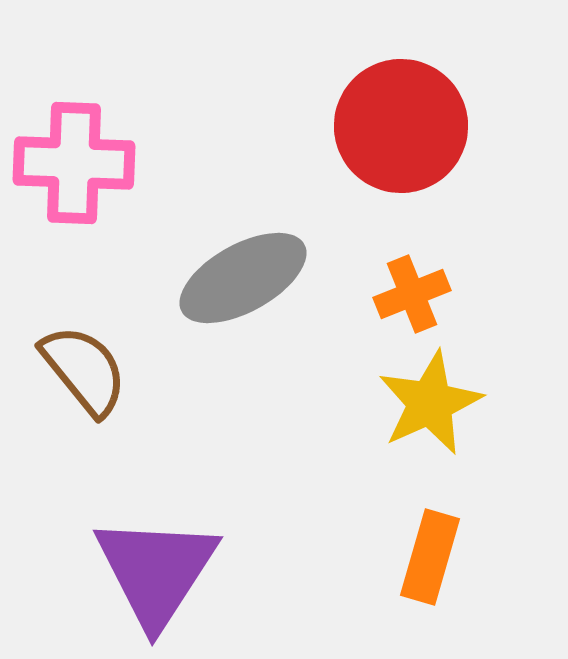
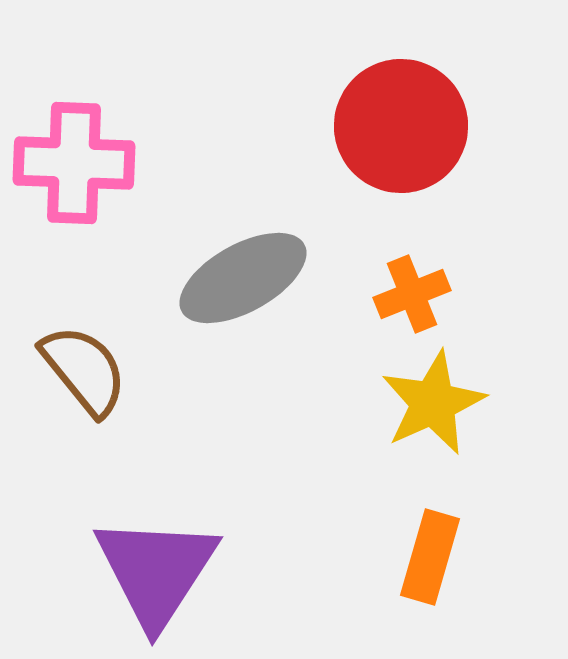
yellow star: moved 3 px right
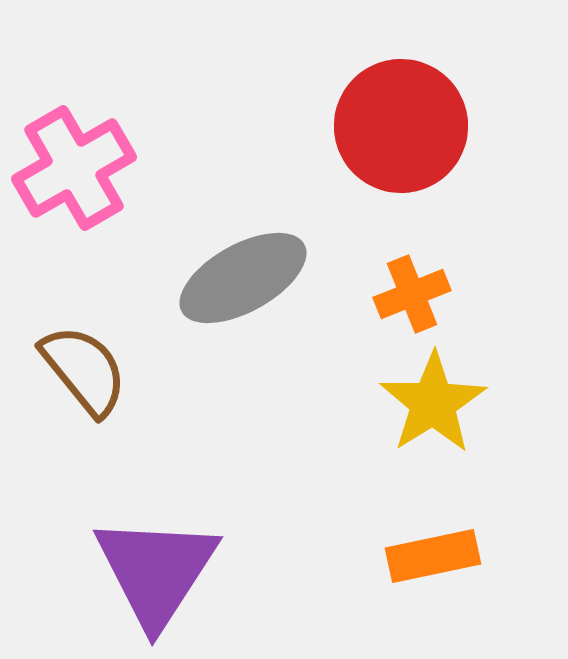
pink cross: moved 5 px down; rotated 32 degrees counterclockwise
yellow star: rotated 8 degrees counterclockwise
orange rectangle: moved 3 px right, 1 px up; rotated 62 degrees clockwise
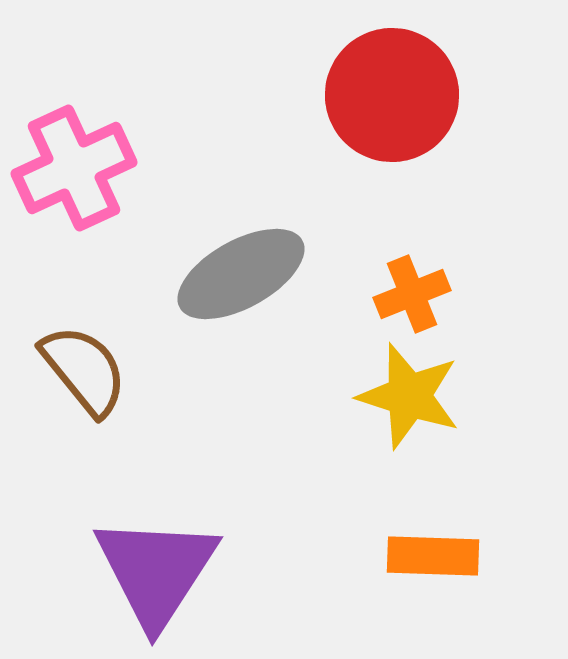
red circle: moved 9 px left, 31 px up
pink cross: rotated 5 degrees clockwise
gray ellipse: moved 2 px left, 4 px up
yellow star: moved 24 px left, 7 px up; rotated 22 degrees counterclockwise
orange rectangle: rotated 14 degrees clockwise
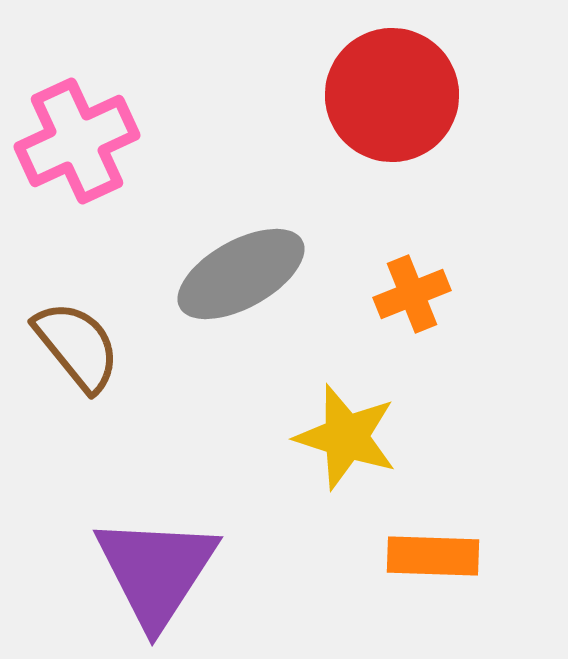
pink cross: moved 3 px right, 27 px up
brown semicircle: moved 7 px left, 24 px up
yellow star: moved 63 px left, 41 px down
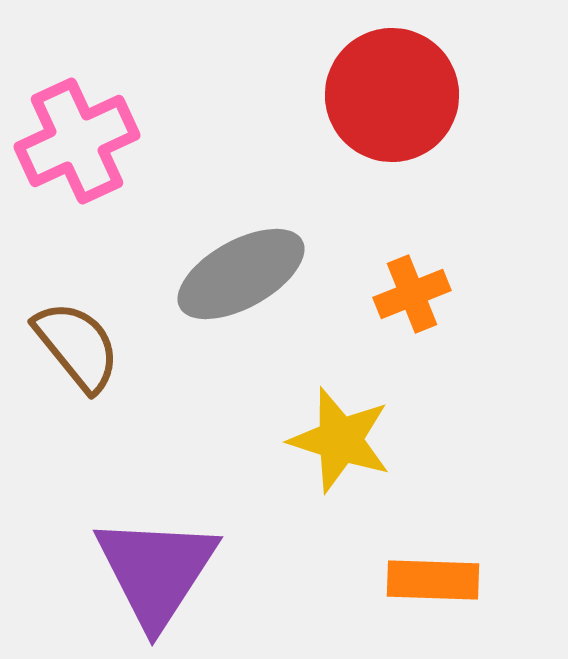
yellow star: moved 6 px left, 3 px down
orange rectangle: moved 24 px down
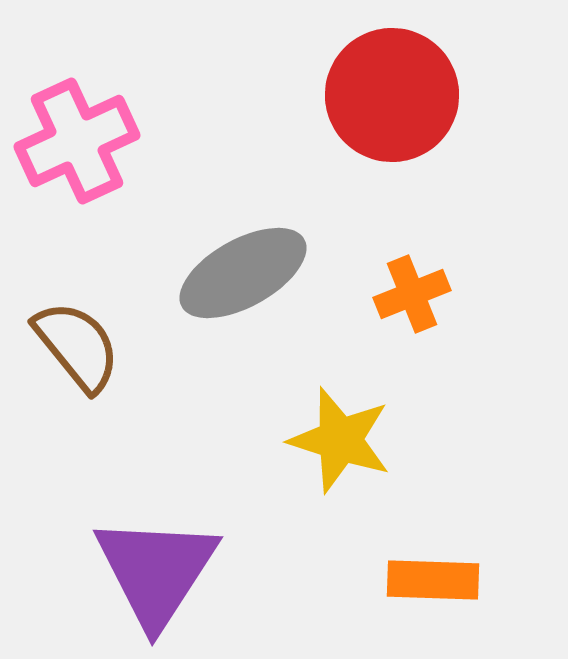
gray ellipse: moved 2 px right, 1 px up
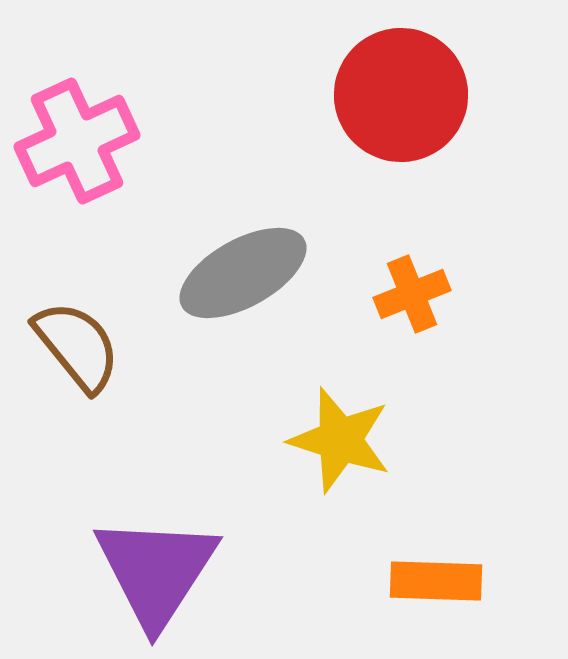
red circle: moved 9 px right
orange rectangle: moved 3 px right, 1 px down
